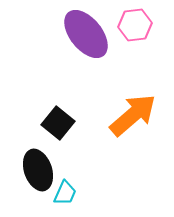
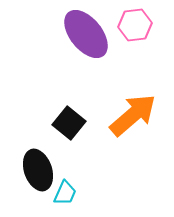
black square: moved 11 px right
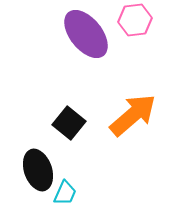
pink hexagon: moved 5 px up
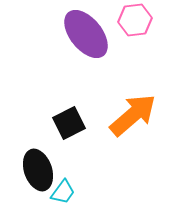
black square: rotated 24 degrees clockwise
cyan trapezoid: moved 2 px left, 1 px up; rotated 12 degrees clockwise
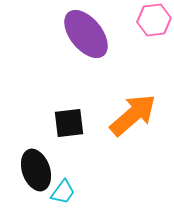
pink hexagon: moved 19 px right
black square: rotated 20 degrees clockwise
black ellipse: moved 2 px left
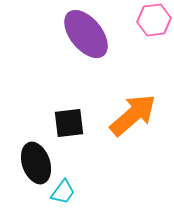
black ellipse: moved 7 px up
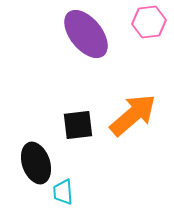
pink hexagon: moved 5 px left, 2 px down
black square: moved 9 px right, 2 px down
cyan trapezoid: rotated 140 degrees clockwise
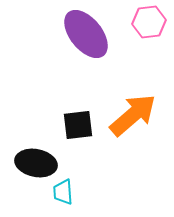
black ellipse: rotated 60 degrees counterclockwise
